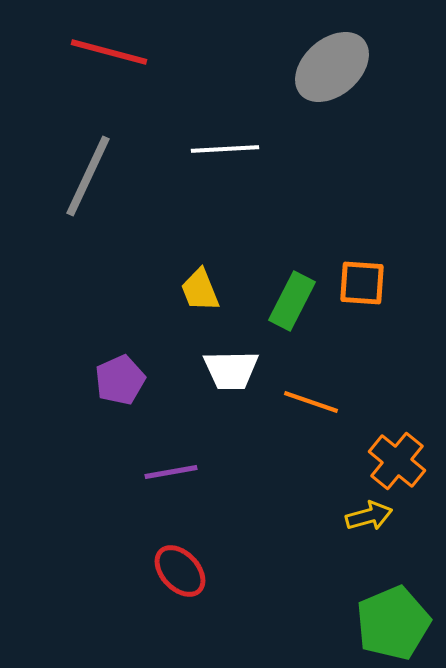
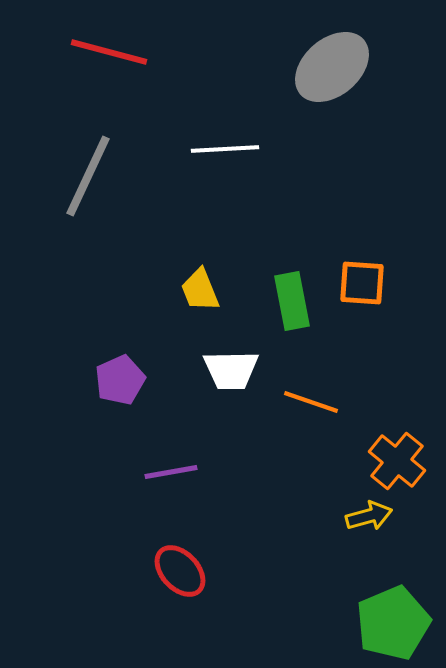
green rectangle: rotated 38 degrees counterclockwise
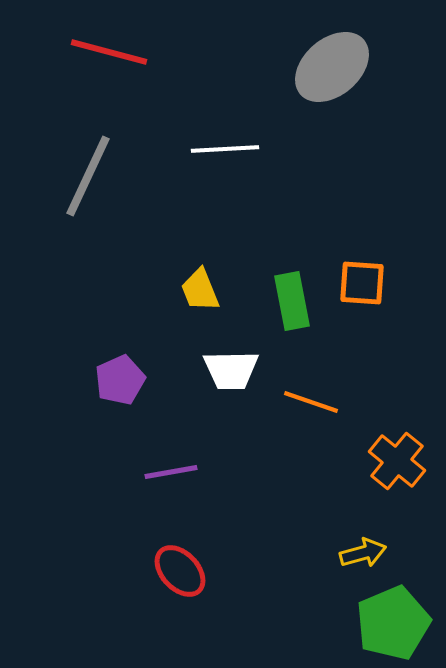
yellow arrow: moved 6 px left, 37 px down
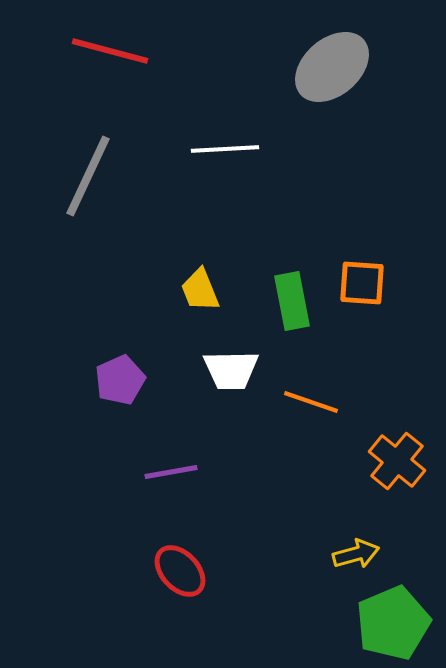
red line: moved 1 px right, 1 px up
yellow arrow: moved 7 px left, 1 px down
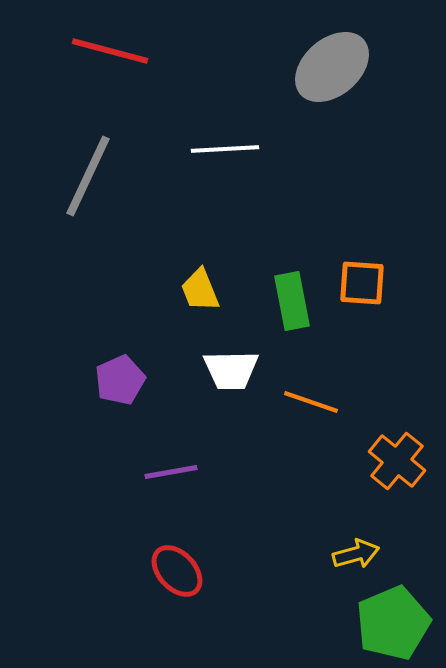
red ellipse: moved 3 px left
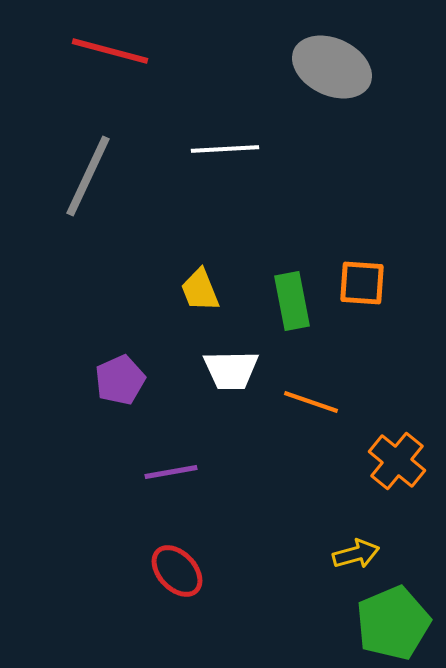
gray ellipse: rotated 66 degrees clockwise
